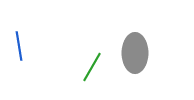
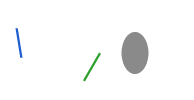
blue line: moved 3 px up
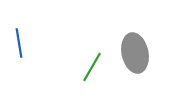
gray ellipse: rotated 12 degrees counterclockwise
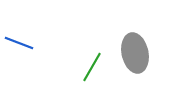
blue line: rotated 60 degrees counterclockwise
